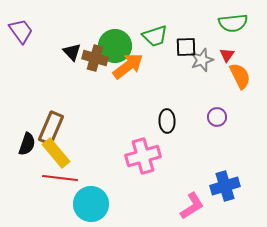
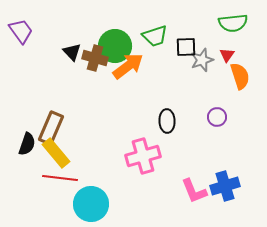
orange semicircle: rotated 8 degrees clockwise
pink L-shape: moved 2 px right, 15 px up; rotated 100 degrees clockwise
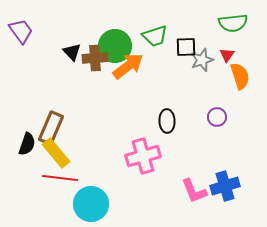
brown cross: rotated 20 degrees counterclockwise
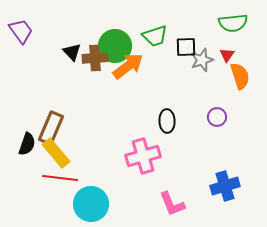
pink L-shape: moved 22 px left, 13 px down
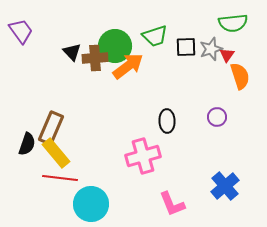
gray star: moved 9 px right, 11 px up
blue cross: rotated 24 degrees counterclockwise
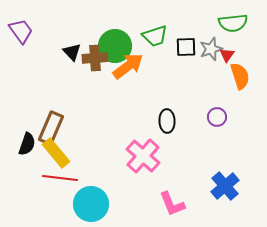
pink cross: rotated 32 degrees counterclockwise
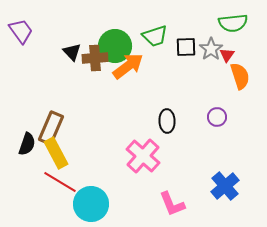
gray star: rotated 15 degrees counterclockwise
yellow rectangle: rotated 12 degrees clockwise
red line: moved 4 px down; rotated 24 degrees clockwise
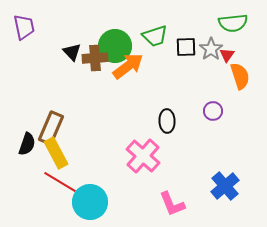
purple trapezoid: moved 3 px right, 4 px up; rotated 24 degrees clockwise
purple circle: moved 4 px left, 6 px up
cyan circle: moved 1 px left, 2 px up
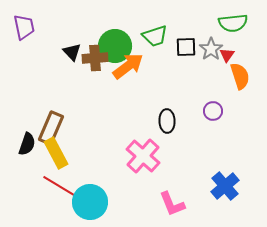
red line: moved 1 px left, 4 px down
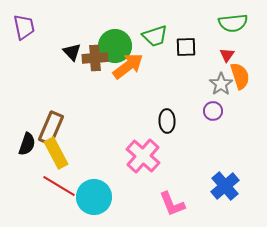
gray star: moved 10 px right, 35 px down
cyan circle: moved 4 px right, 5 px up
